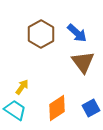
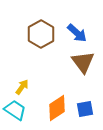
blue square: moved 6 px left, 1 px down; rotated 18 degrees clockwise
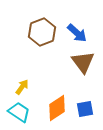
brown hexagon: moved 1 px right, 2 px up; rotated 8 degrees clockwise
cyan trapezoid: moved 4 px right, 2 px down
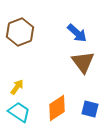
brown hexagon: moved 22 px left
yellow arrow: moved 5 px left
blue square: moved 5 px right; rotated 24 degrees clockwise
